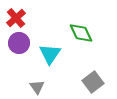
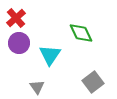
cyan triangle: moved 1 px down
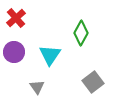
green diamond: rotated 55 degrees clockwise
purple circle: moved 5 px left, 9 px down
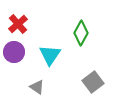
red cross: moved 2 px right, 6 px down
gray triangle: rotated 21 degrees counterclockwise
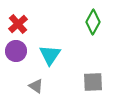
green diamond: moved 12 px right, 11 px up
purple circle: moved 2 px right, 1 px up
gray square: rotated 35 degrees clockwise
gray triangle: moved 1 px left, 1 px up
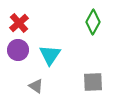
red cross: moved 1 px right, 1 px up
purple circle: moved 2 px right, 1 px up
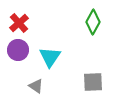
cyan triangle: moved 2 px down
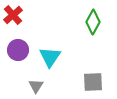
red cross: moved 6 px left, 8 px up
gray triangle: rotated 28 degrees clockwise
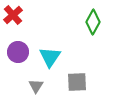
purple circle: moved 2 px down
gray square: moved 16 px left
